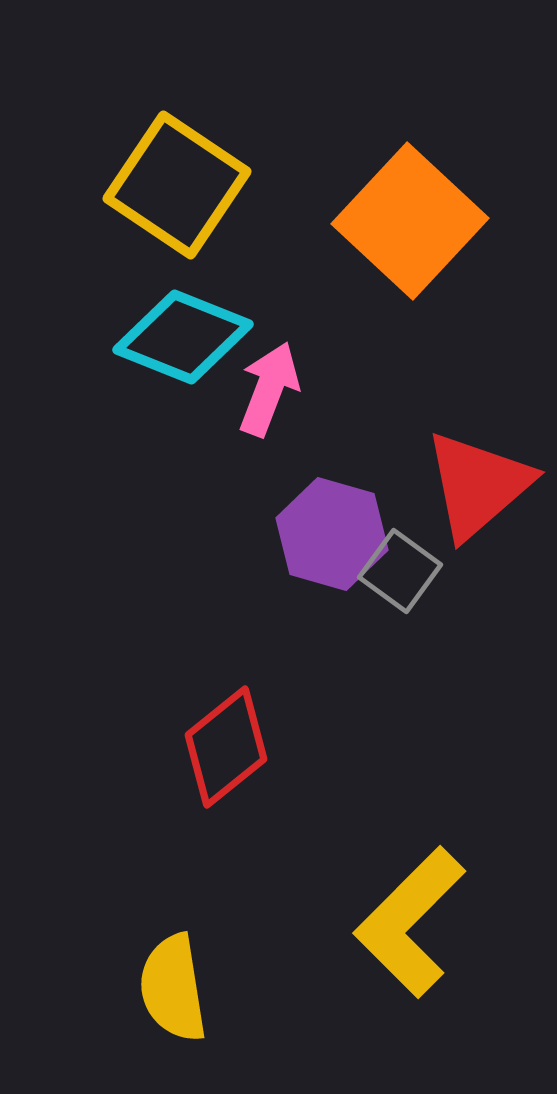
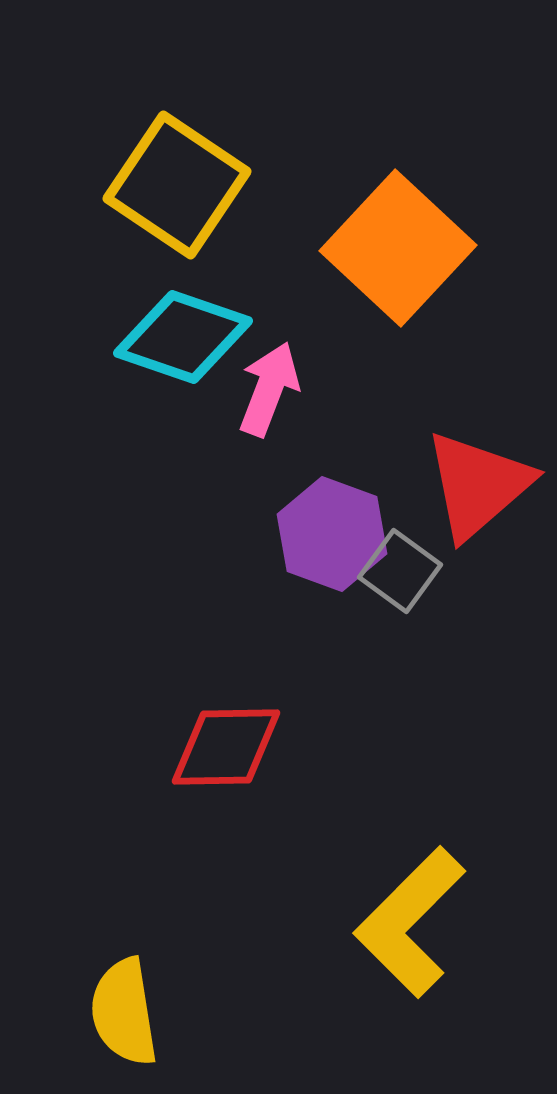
orange square: moved 12 px left, 27 px down
cyan diamond: rotated 3 degrees counterclockwise
purple hexagon: rotated 4 degrees clockwise
red diamond: rotated 38 degrees clockwise
yellow semicircle: moved 49 px left, 24 px down
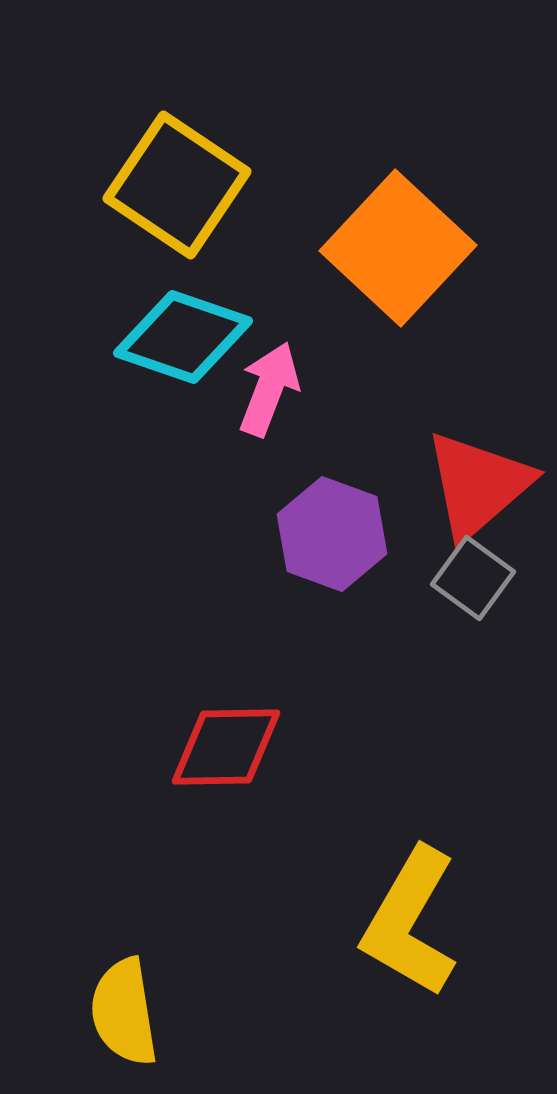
gray square: moved 73 px right, 7 px down
yellow L-shape: rotated 15 degrees counterclockwise
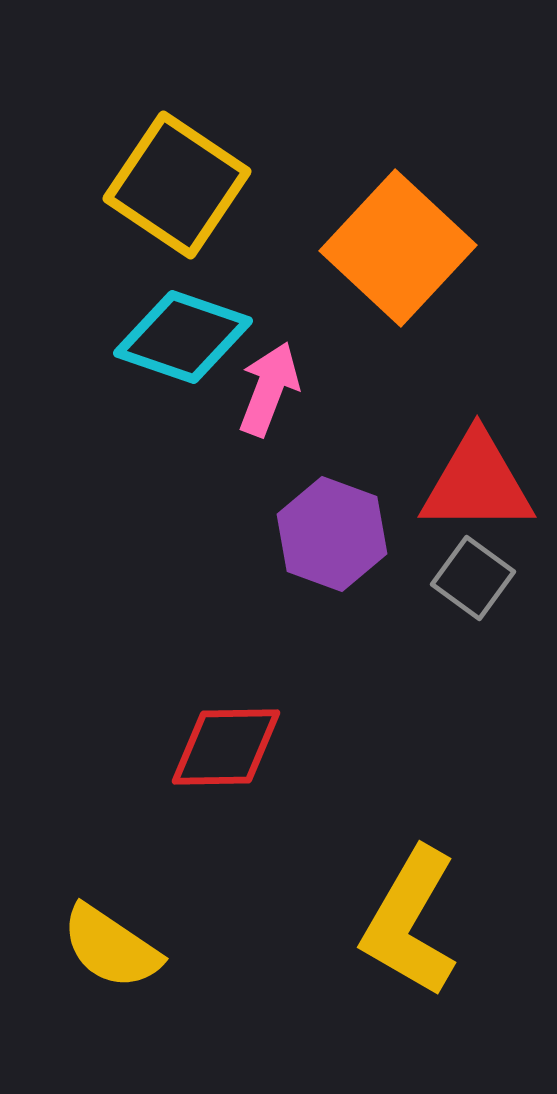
red triangle: moved 1 px left, 2 px up; rotated 41 degrees clockwise
yellow semicircle: moved 13 px left, 65 px up; rotated 47 degrees counterclockwise
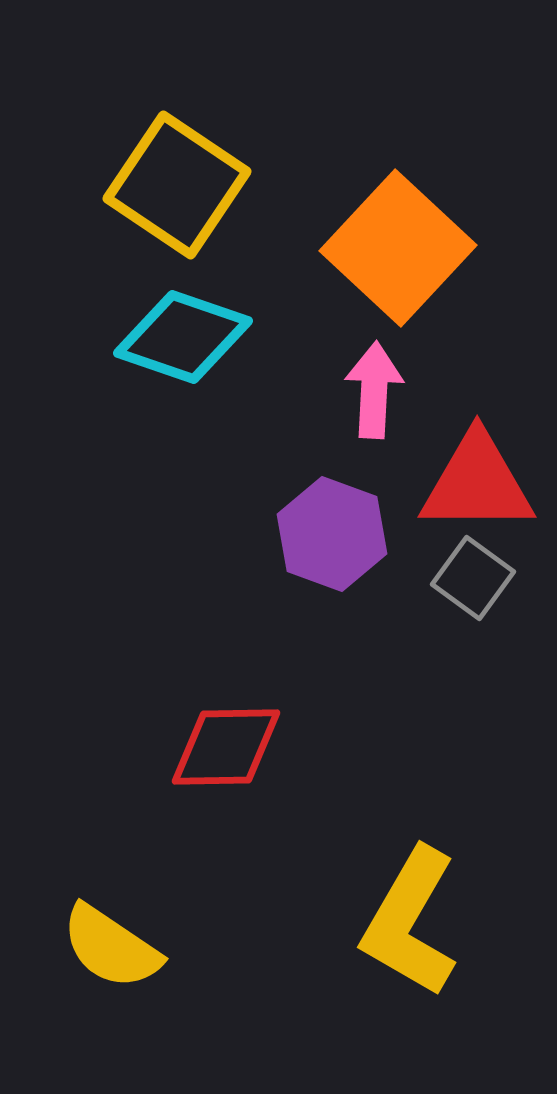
pink arrow: moved 105 px right, 1 px down; rotated 18 degrees counterclockwise
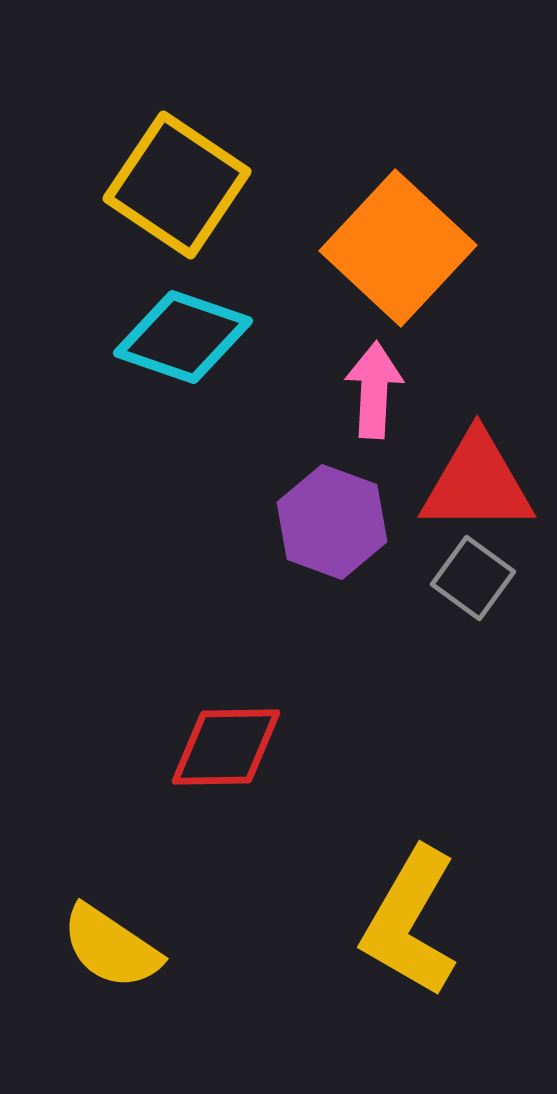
purple hexagon: moved 12 px up
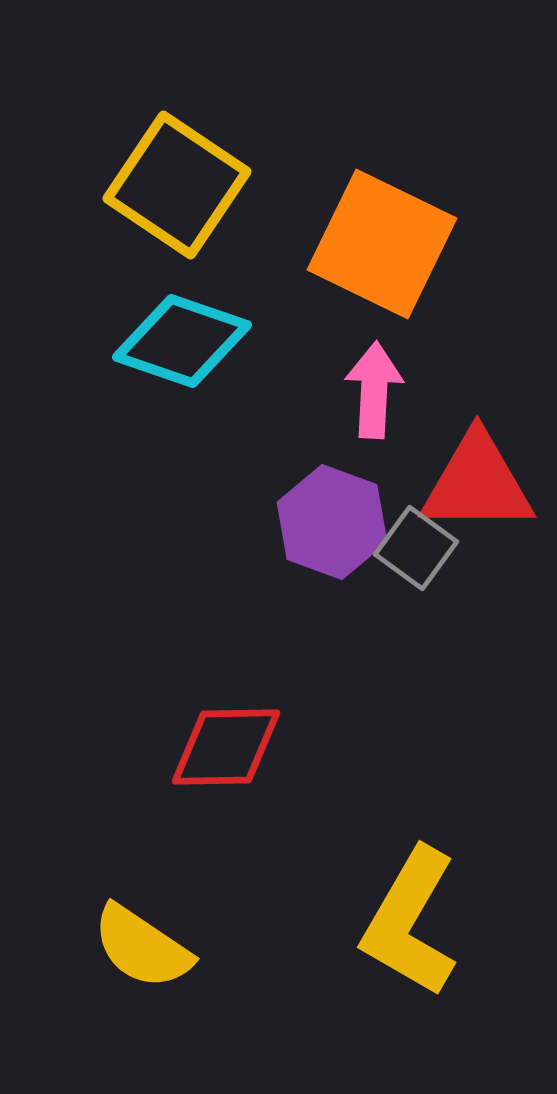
orange square: moved 16 px left, 4 px up; rotated 17 degrees counterclockwise
cyan diamond: moved 1 px left, 4 px down
gray square: moved 57 px left, 30 px up
yellow semicircle: moved 31 px right
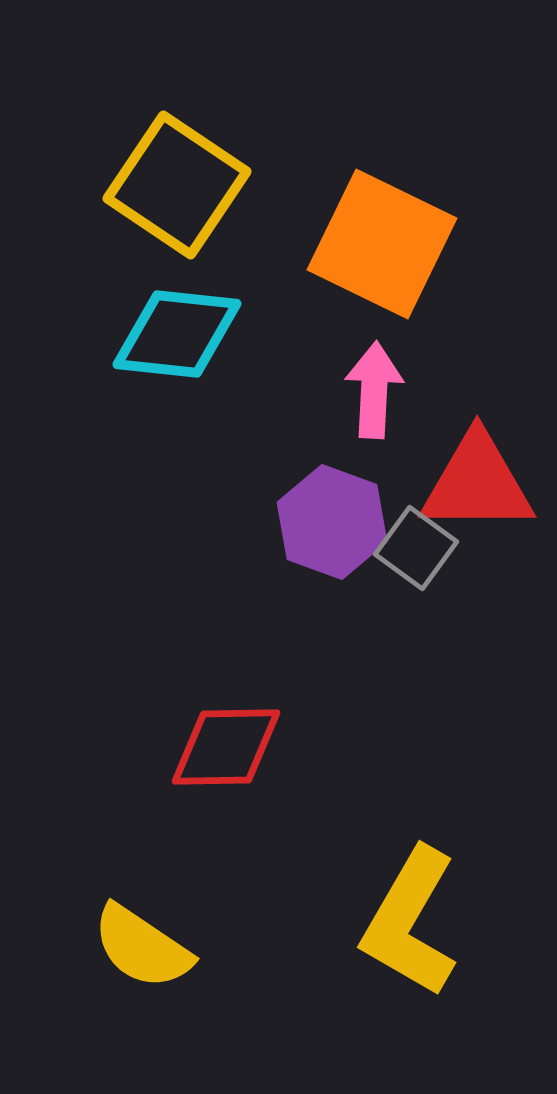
cyan diamond: moved 5 px left, 7 px up; rotated 13 degrees counterclockwise
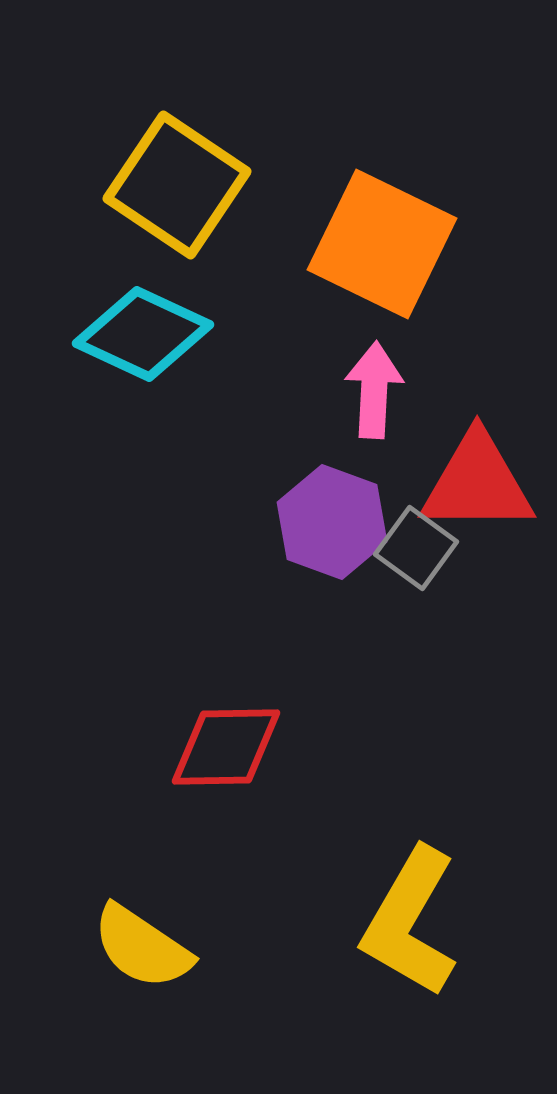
cyan diamond: moved 34 px left; rotated 19 degrees clockwise
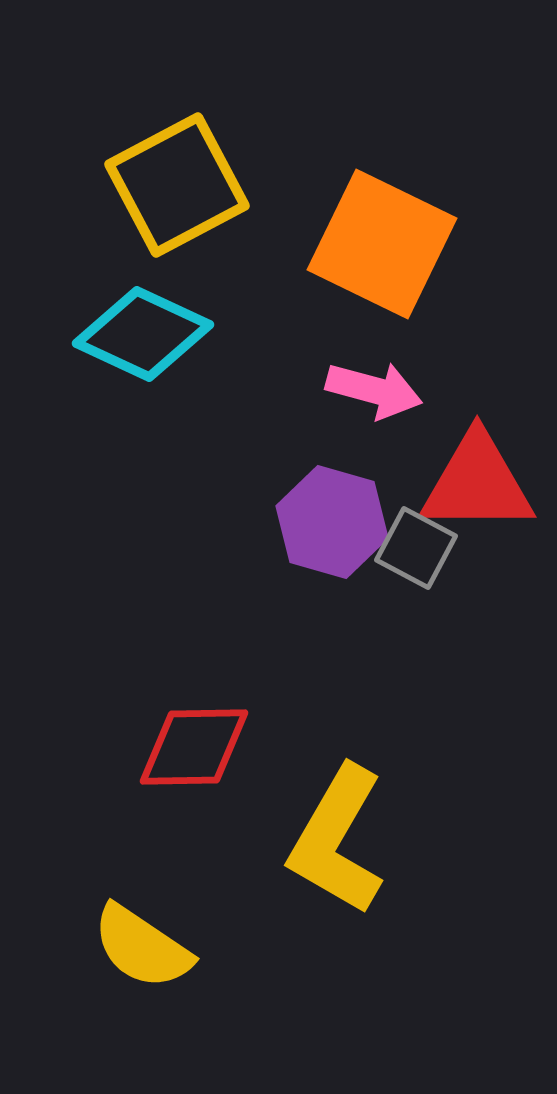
yellow square: rotated 28 degrees clockwise
pink arrow: rotated 102 degrees clockwise
purple hexagon: rotated 4 degrees counterclockwise
gray square: rotated 8 degrees counterclockwise
red diamond: moved 32 px left
yellow L-shape: moved 73 px left, 82 px up
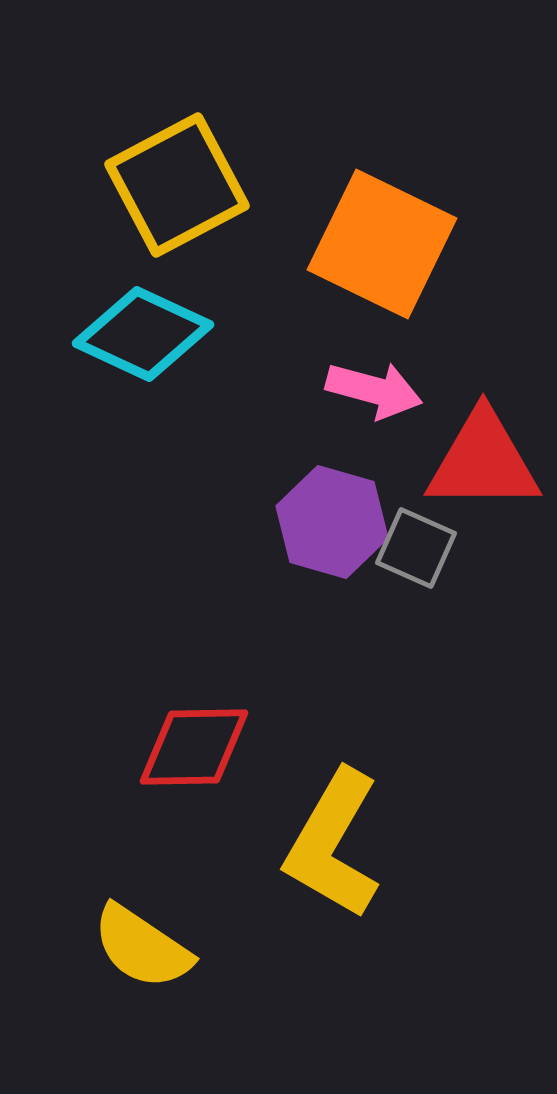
red triangle: moved 6 px right, 22 px up
gray square: rotated 4 degrees counterclockwise
yellow L-shape: moved 4 px left, 4 px down
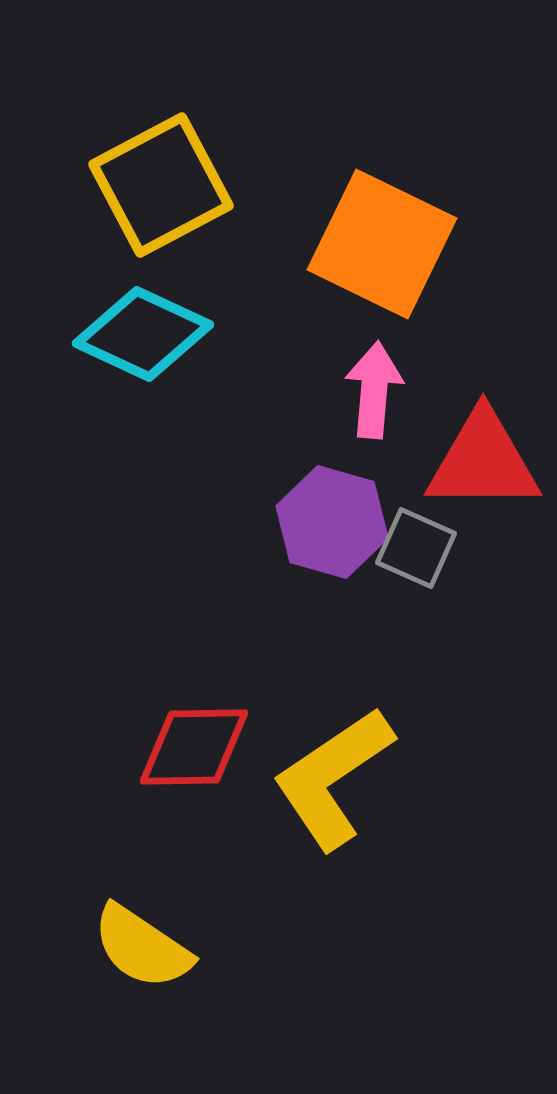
yellow square: moved 16 px left
pink arrow: rotated 100 degrees counterclockwise
yellow L-shape: moved 66 px up; rotated 26 degrees clockwise
